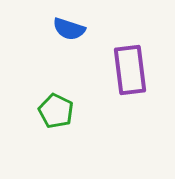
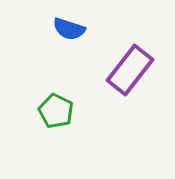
purple rectangle: rotated 45 degrees clockwise
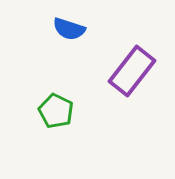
purple rectangle: moved 2 px right, 1 px down
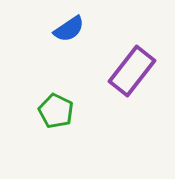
blue semicircle: rotated 52 degrees counterclockwise
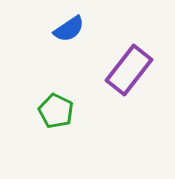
purple rectangle: moved 3 px left, 1 px up
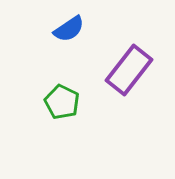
green pentagon: moved 6 px right, 9 px up
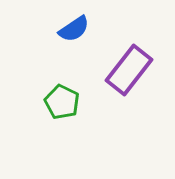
blue semicircle: moved 5 px right
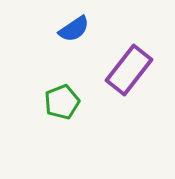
green pentagon: rotated 24 degrees clockwise
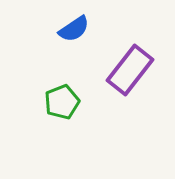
purple rectangle: moved 1 px right
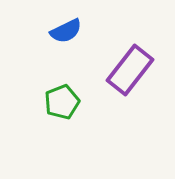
blue semicircle: moved 8 px left, 2 px down; rotated 8 degrees clockwise
